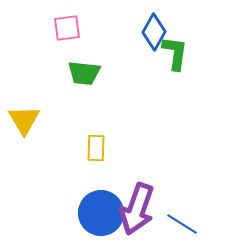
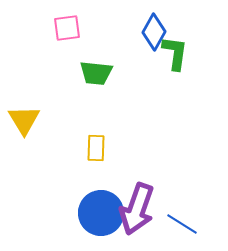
green trapezoid: moved 12 px right
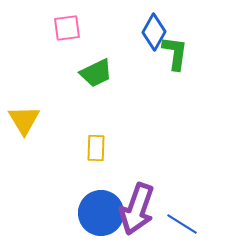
green trapezoid: rotated 32 degrees counterclockwise
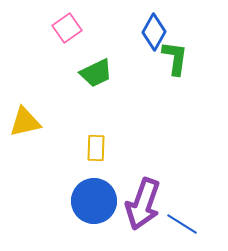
pink square: rotated 28 degrees counterclockwise
green L-shape: moved 5 px down
yellow triangle: moved 1 px right, 2 px down; rotated 48 degrees clockwise
purple arrow: moved 6 px right, 5 px up
blue circle: moved 7 px left, 12 px up
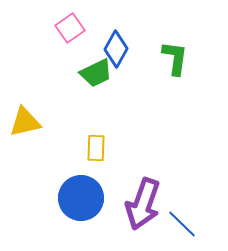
pink square: moved 3 px right
blue diamond: moved 38 px left, 17 px down
blue circle: moved 13 px left, 3 px up
blue line: rotated 12 degrees clockwise
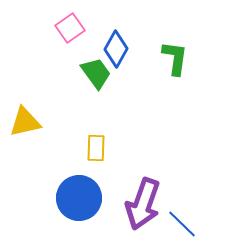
green trapezoid: rotated 100 degrees counterclockwise
blue circle: moved 2 px left
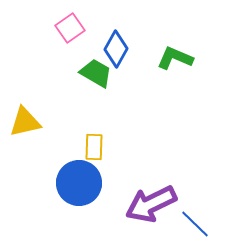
green L-shape: rotated 75 degrees counterclockwise
green trapezoid: rotated 24 degrees counterclockwise
yellow rectangle: moved 2 px left, 1 px up
blue circle: moved 15 px up
purple arrow: moved 8 px right; rotated 45 degrees clockwise
blue line: moved 13 px right
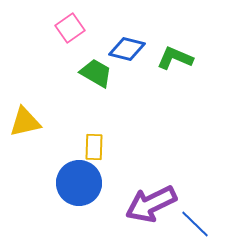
blue diamond: moved 11 px right; rotated 75 degrees clockwise
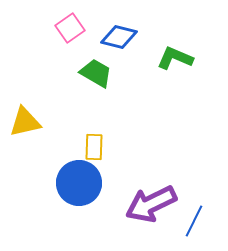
blue diamond: moved 8 px left, 12 px up
blue line: moved 1 px left, 3 px up; rotated 72 degrees clockwise
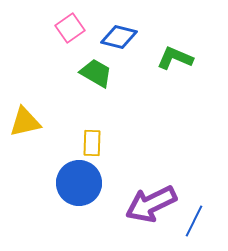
yellow rectangle: moved 2 px left, 4 px up
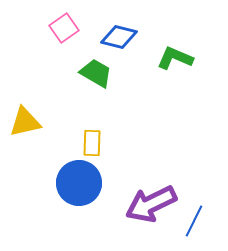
pink square: moved 6 px left
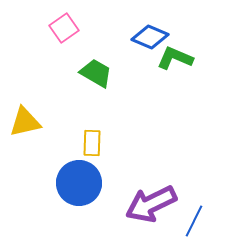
blue diamond: moved 31 px right; rotated 9 degrees clockwise
